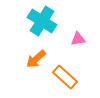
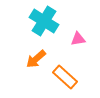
cyan cross: moved 2 px right
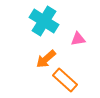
orange arrow: moved 10 px right
orange rectangle: moved 3 px down
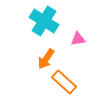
orange arrow: rotated 15 degrees counterclockwise
orange rectangle: moved 1 px left, 2 px down
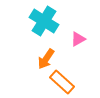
pink triangle: rotated 21 degrees counterclockwise
orange rectangle: moved 2 px left
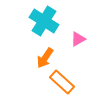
orange arrow: moved 1 px left, 1 px up
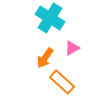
cyan cross: moved 6 px right, 3 px up
pink triangle: moved 6 px left, 9 px down
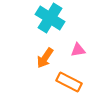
pink triangle: moved 6 px right, 2 px down; rotated 21 degrees clockwise
orange rectangle: moved 7 px right; rotated 15 degrees counterclockwise
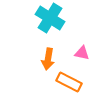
pink triangle: moved 4 px right, 3 px down; rotated 21 degrees clockwise
orange arrow: moved 3 px right, 1 px down; rotated 25 degrees counterclockwise
